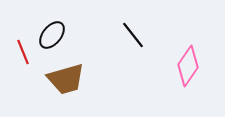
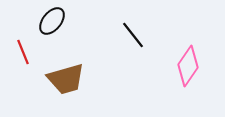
black ellipse: moved 14 px up
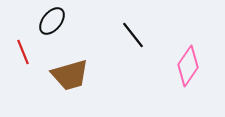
brown trapezoid: moved 4 px right, 4 px up
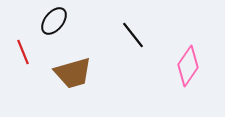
black ellipse: moved 2 px right
brown trapezoid: moved 3 px right, 2 px up
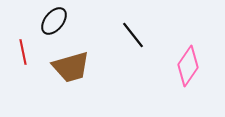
red line: rotated 10 degrees clockwise
brown trapezoid: moved 2 px left, 6 px up
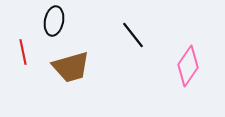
black ellipse: rotated 28 degrees counterclockwise
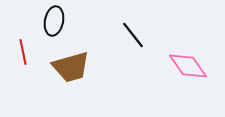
pink diamond: rotated 69 degrees counterclockwise
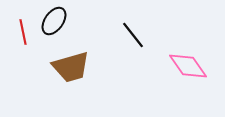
black ellipse: rotated 24 degrees clockwise
red line: moved 20 px up
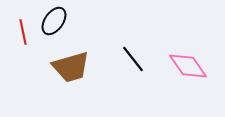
black line: moved 24 px down
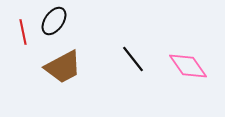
brown trapezoid: moved 8 px left; rotated 12 degrees counterclockwise
